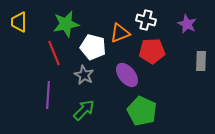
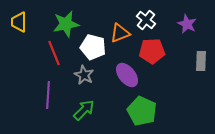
white cross: rotated 24 degrees clockwise
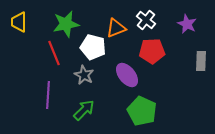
orange triangle: moved 4 px left, 5 px up
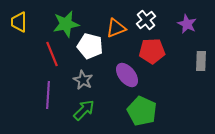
white cross: rotated 12 degrees clockwise
white pentagon: moved 3 px left, 1 px up
red line: moved 2 px left, 1 px down
gray star: moved 1 px left, 5 px down
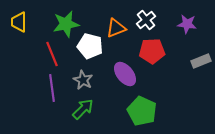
purple star: rotated 18 degrees counterclockwise
gray rectangle: rotated 66 degrees clockwise
purple ellipse: moved 2 px left, 1 px up
purple line: moved 4 px right, 7 px up; rotated 12 degrees counterclockwise
green arrow: moved 1 px left, 1 px up
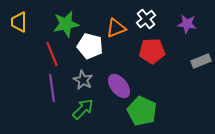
white cross: moved 1 px up
purple ellipse: moved 6 px left, 12 px down
